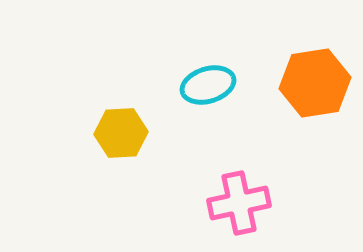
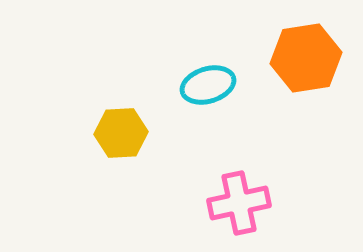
orange hexagon: moved 9 px left, 25 px up
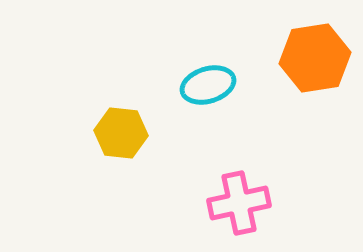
orange hexagon: moved 9 px right
yellow hexagon: rotated 9 degrees clockwise
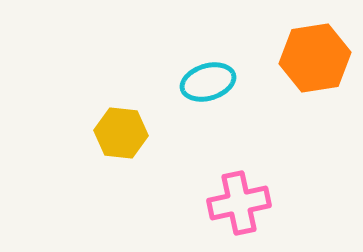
cyan ellipse: moved 3 px up
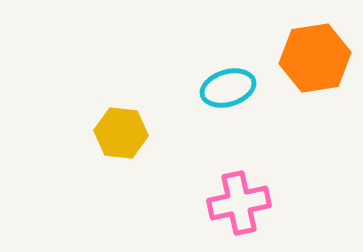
cyan ellipse: moved 20 px right, 6 px down
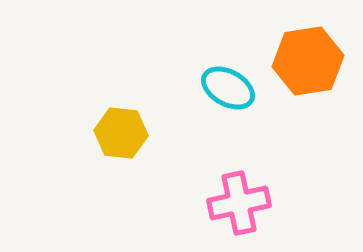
orange hexagon: moved 7 px left, 3 px down
cyan ellipse: rotated 46 degrees clockwise
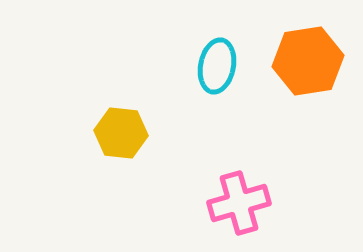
cyan ellipse: moved 11 px left, 22 px up; rotated 72 degrees clockwise
pink cross: rotated 4 degrees counterclockwise
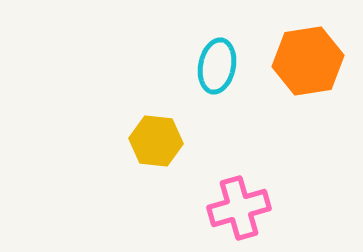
yellow hexagon: moved 35 px right, 8 px down
pink cross: moved 5 px down
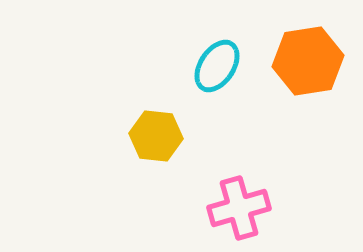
cyan ellipse: rotated 22 degrees clockwise
yellow hexagon: moved 5 px up
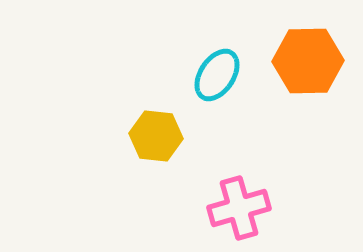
orange hexagon: rotated 8 degrees clockwise
cyan ellipse: moved 9 px down
